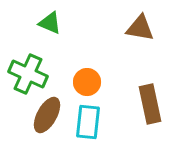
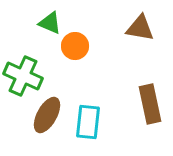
green cross: moved 5 px left, 2 px down
orange circle: moved 12 px left, 36 px up
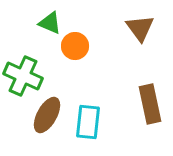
brown triangle: rotated 44 degrees clockwise
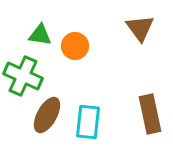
green triangle: moved 10 px left, 12 px down; rotated 15 degrees counterclockwise
brown rectangle: moved 10 px down
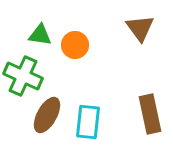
orange circle: moved 1 px up
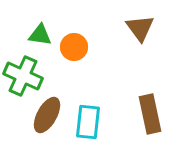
orange circle: moved 1 px left, 2 px down
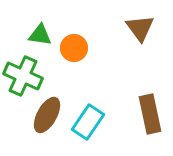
orange circle: moved 1 px down
cyan rectangle: rotated 28 degrees clockwise
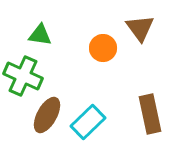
orange circle: moved 29 px right
cyan rectangle: rotated 12 degrees clockwise
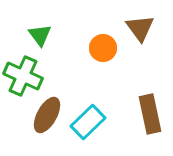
green triangle: rotated 45 degrees clockwise
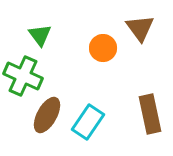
cyan rectangle: rotated 12 degrees counterclockwise
